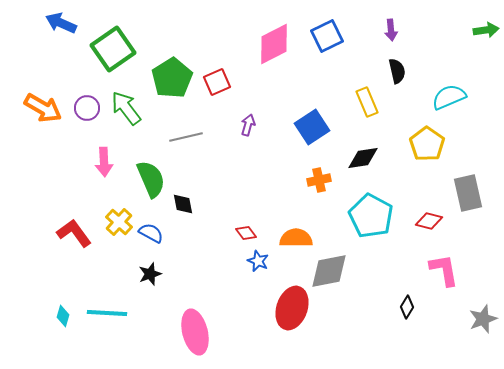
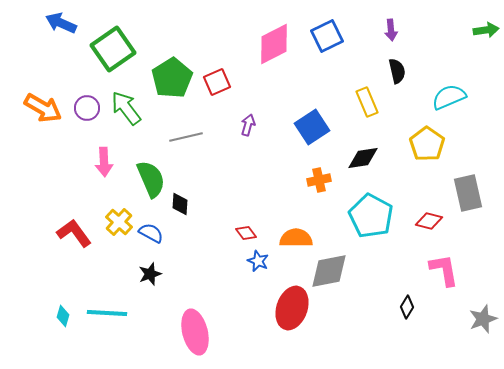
black diamond at (183, 204): moved 3 px left; rotated 15 degrees clockwise
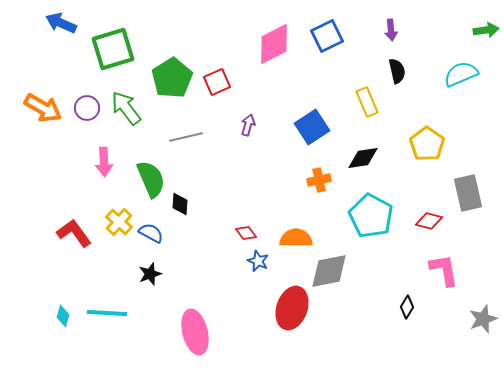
green square at (113, 49): rotated 18 degrees clockwise
cyan semicircle at (449, 97): moved 12 px right, 23 px up
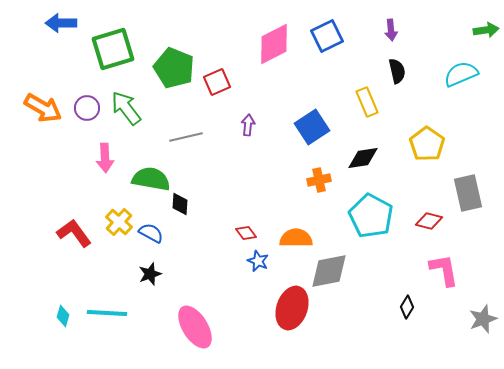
blue arrow at (61, 23): rotated 24 degrees counterclockwise
green pentagon at (172, 78): moved 2 px right, 10 px up; rotated 18 degrees counterclockwise
purple arrow at (248, 125): rotated 10 degrees counterclockwise
pink arrow at (104, 162): moved 1 px right, 4 px up
green semicircle at (151, 179): rotated 57 degrees counterclockwise
pink ellipse at (195, 332): moved 5 px up; rotated 18 degrees counterclockwise
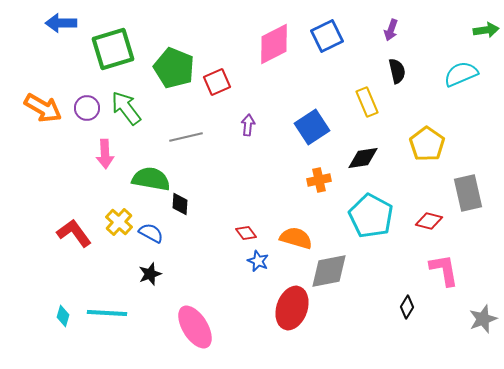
purple arrow at (391, 30): rotated 25 degrees clockwise
pink arrow at (105, 158): moved 4 px up
orange semicircle at (296, 238): rotated 16 degrees clockwise
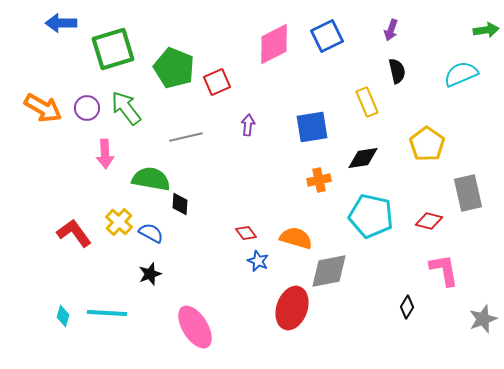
blue square at (312, 127): rotated 24 degrees clockwise
cyan pentagon at (371, 216): rotated 15 degrees counterclockwise
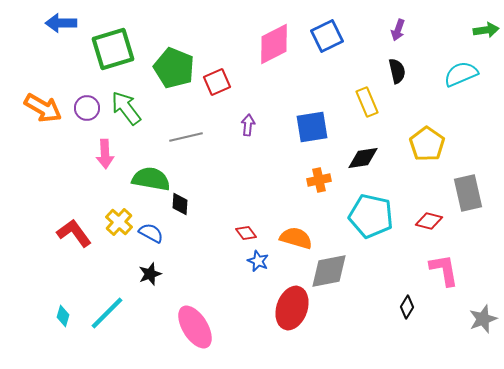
purple arrow at (391, 30): moved 7 px right
cyan line at (107, 313): rotated 48 degrees counterclockwise
